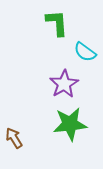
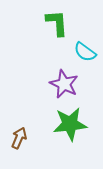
purple star: rotated 16 degrees counterclockwise
brown arrow: moved 5 px right; rotated 55 degrees clockwise
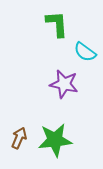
green L-shape: moved 1 px down
purple star: rotated 12 degrees counterclockwise
green star: moved 15 px left, 16 px down
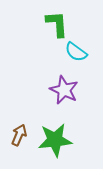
cyan semicircle: moved 9 px left
purple star: moved 6 px down; rotated 12 degrees clockwise
brown arrow: moved 3 px up
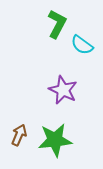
green L-shape: rotated 32 degrees clockwise
cyan semicircle: moved 6 px right, 7 px up
purple star: moved 1 px left
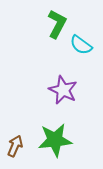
cyan semicircle: moved 1 px left
brown arrow: moved 4 px left, 11 px down
